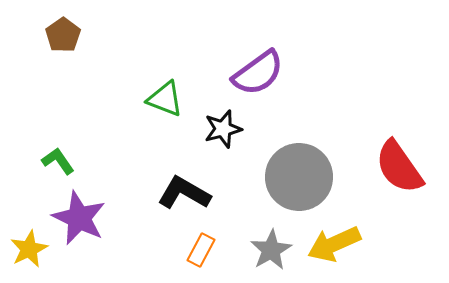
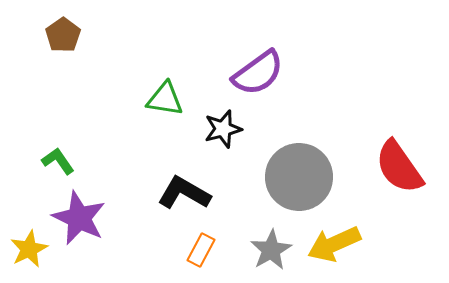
green triangle: rotated 12 degrees counterclockwise
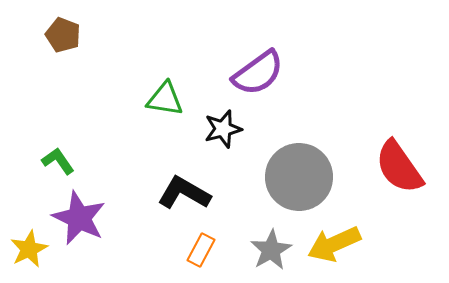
brown pentagon: rotated 16 degrees counterclockwise
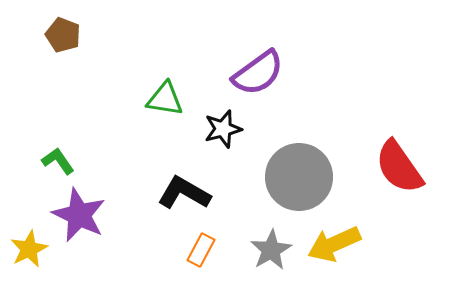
purple star: moved 3 px up
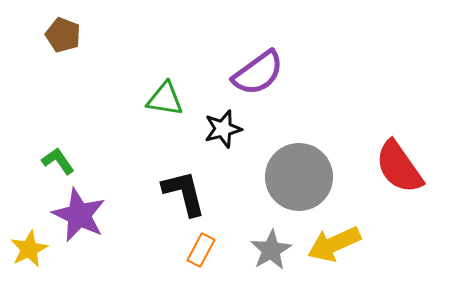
black L-shape: rotated 46 degrees clockwise
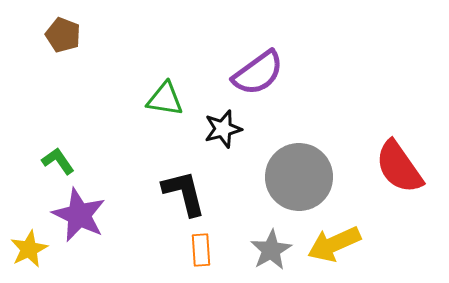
orange rectangle: rotated 32 degrees counterclockwise
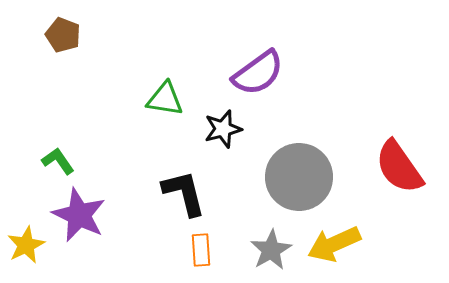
yellow star: moved 3 px left, 4 px up
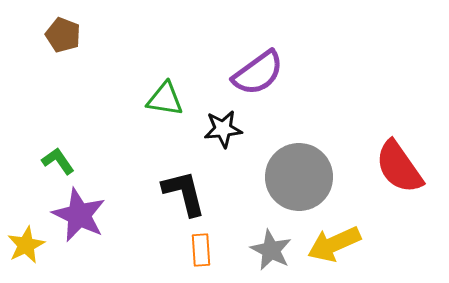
black star: rotated 9 degrees clockwise
gray star: rotated 15 degrees counterclockwise
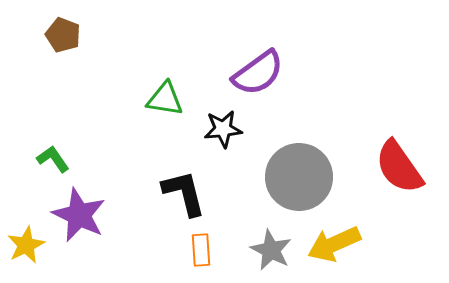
green L-shape: moved 5 px left, 2 px up
